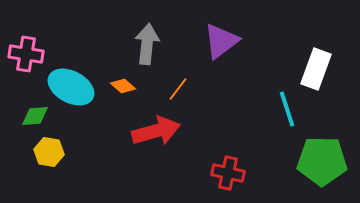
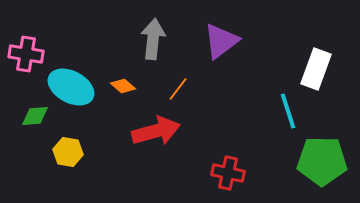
gray arrow: moved 6 px right, 5 px up
cyan line: moved 1 px right, 2 px down
yellow hexagon: moved 19 px right
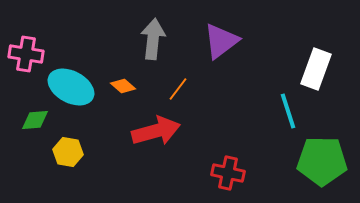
green diamond: moved 4 px down
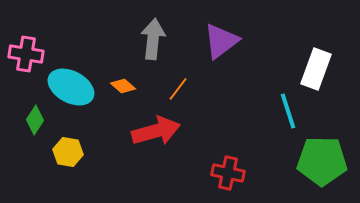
green diamond: rotated 52 degrees counterclockwise
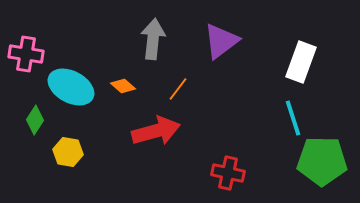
white rectangle: moved 15 px left, 7 px up
cyan line: moved 5 px right, 7 px down
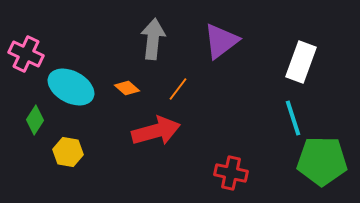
pink cross: rotated 16 degrees clockwise
orange diamond: moved 4 px right, 2 px down
red cross: moved 3 px right
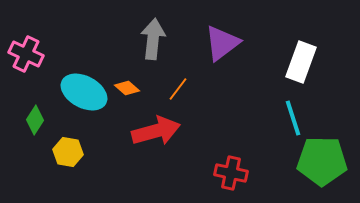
purple triangle: moved 1 px right, 2 px down
cyan ellipse: moved 13 px right, 5 px down
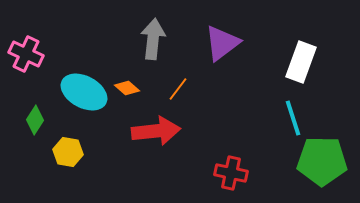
red arrow: rotated 9 degrees clockwise
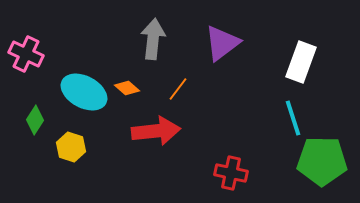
yellow hexagon: moved 3 px right, 5 px up; rotated 8 degrees clockwise
